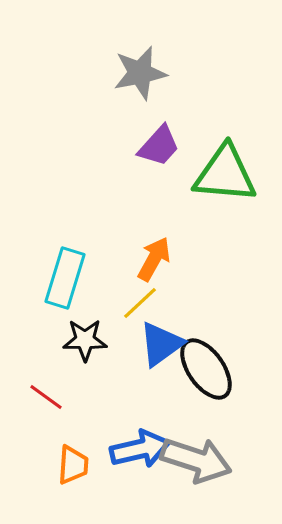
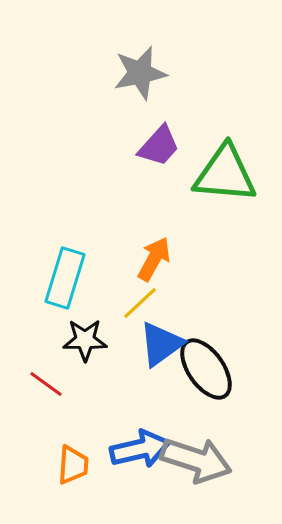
red line: moved 13 px up
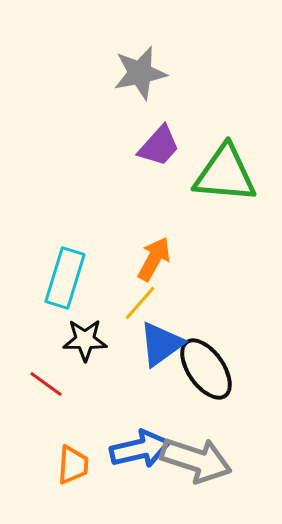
yellow line: rotated 6 degrees counterclockwise
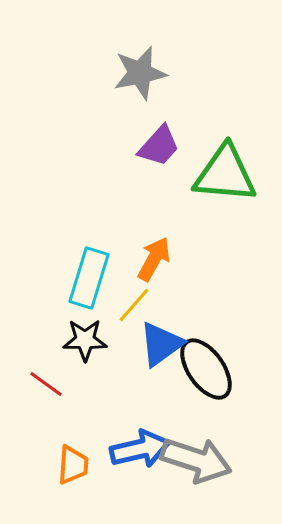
cyan rectangle: moved 24 px right
yellow line: moved 6 px left, 2 px down
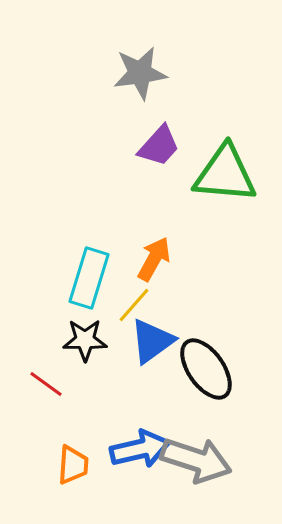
gray star: rotated 4 degrees clockwise
blue triangle: moved 9 px left, 3 px up
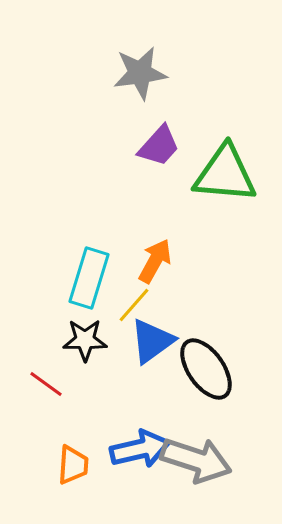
orange arrow: moved 1 px right, 2 px down
